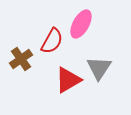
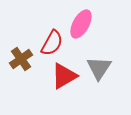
red semicircle: moved 2 px down
red triangle: moved 4 px left, 4 px up
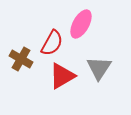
brown cross: rotated 25 degrees counterclockwise
red triangle: moved 2 px left
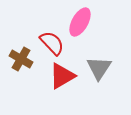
pink ellipse: moved 1 px left, 2 px up
red semicircle: rotated 72 degrees counterclockwise
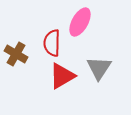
red semicircle: rotated 136 degrees counterclockwise
brown cross: moved 5 px left, 5 px up
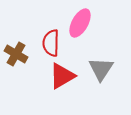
pink ellipse: moved 1 px down
red semicircle: moved 1 px left
gray triangle: moved 2 px right, 1 px down
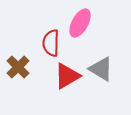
brown cross: moved 2 px right, 13 px down; rotated 15 degrees clockwise
gray triangle: rotated 32 degrees counterclockwise
red triangle: moved 5 px right
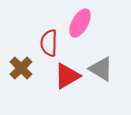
red semicircle: moved 2 px left
brown cross: moved 3 px right, 1 px down
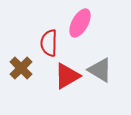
gray triangle: moved 1 px left, 1 px down
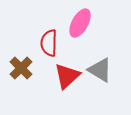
red triangle: rotated 12 degrees counterclockwise
